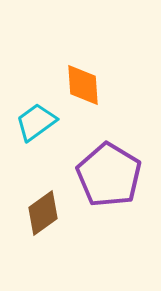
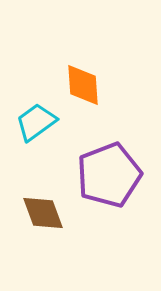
purple pentagon: rotated 20 degrees clockwise
brown diamond: rotated 75 degrees counterclockwise
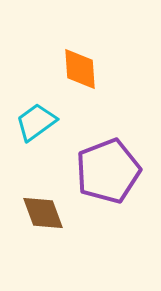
orange diamond: moved 3 px left, 16 px up
purple pentagon: moved 1 px left, 4 px up
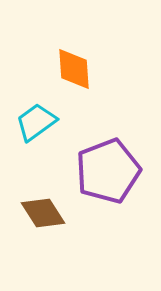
orange diamond: moved 6 px left
brown diamond: rotated 12 degrees counterclockwise
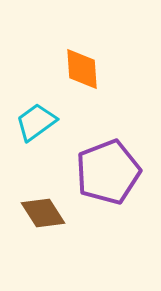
orange diamond: moved 8 px right
purple pentagon: moved 1 px down
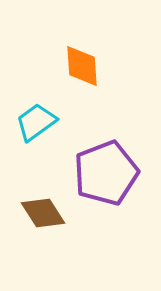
orange diamond: moved 3 px up
purple pentagon: moved 2 px left, 1 px down
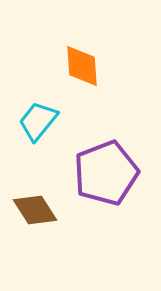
cyan trapezoid: moved 2 px right, 1 px up; rotated 15 degrees counterclockwise
brown diamond: moved 8 px left, 3 px up
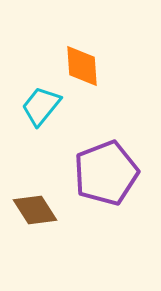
cyan trapezoid: moved 3 px right, 15 px up
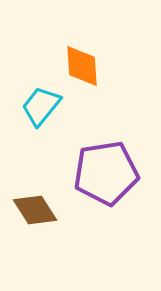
purple pentagon: rotated 12 degrees clockwise
